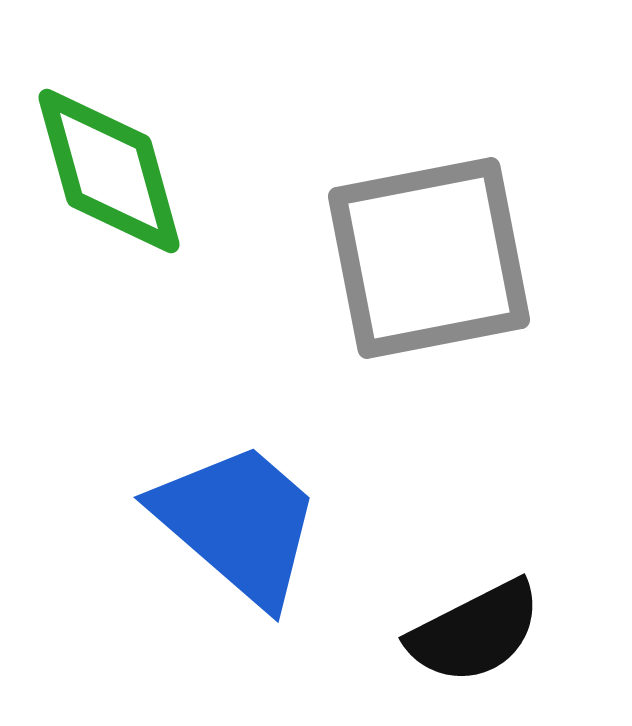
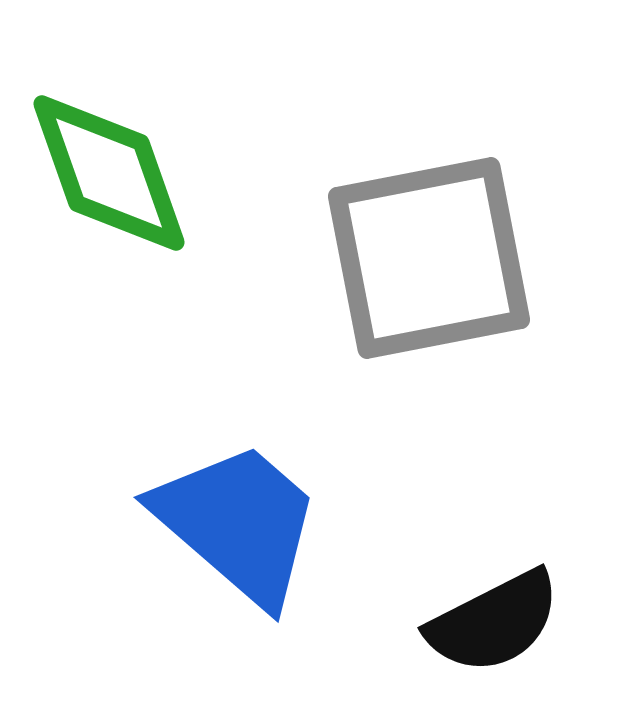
green diamond: moved 2 px down; rotated 4 degrees counterclockwise
black semicircle: moved 19 px right, 10 px up
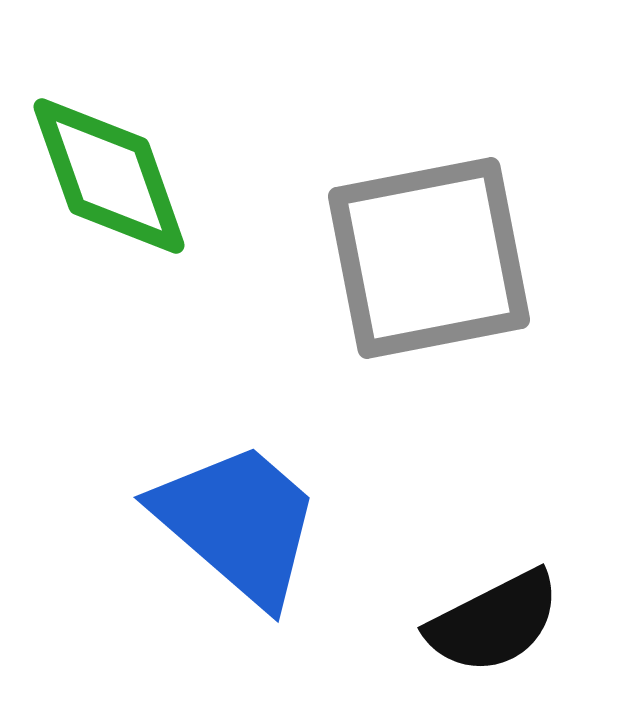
green diamond: moved 3 px down
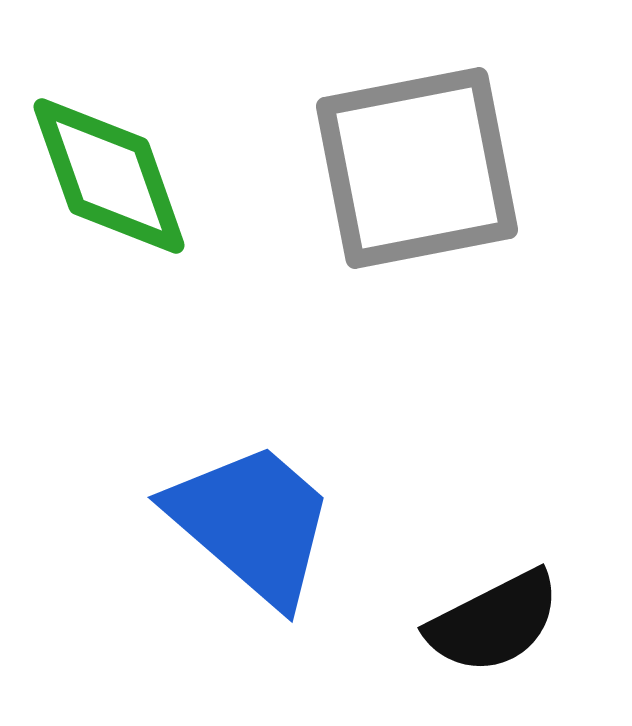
gray square: moved 12 px left, 90 px up
blue trapezoid: moved 14 px right
